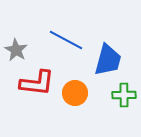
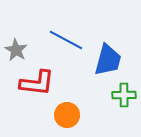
orange circle: moved 8 px left, 22 px down
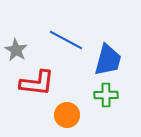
green cross: moved 18 px left
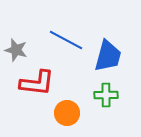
gray star: rotated 15 degrees counterclockwise
blue trapezoid: moved 4 px up
orange circle: moved 2 px up
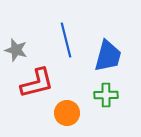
blue line: rotated 48 degrees clockwise
red L-shape: rotated 21 degrees counterclockwise
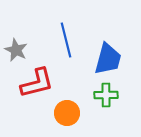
gray star: rotated 10 degrees clockwise
blue trapezoid: moved 3 px down
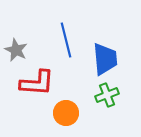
blue trapezoid: moved 3 px left; rotated 20 degrees counterclockwise
red L-shape: rotated 18 degrees clockwise
green cross: moved 1 px right; rotated 20 degrees counterclockwise
orange circle: moved 1 px left
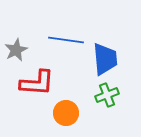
blue line: rotated 68 degrees counterclockwise
gray star: rotated 20 degrees clockwise
